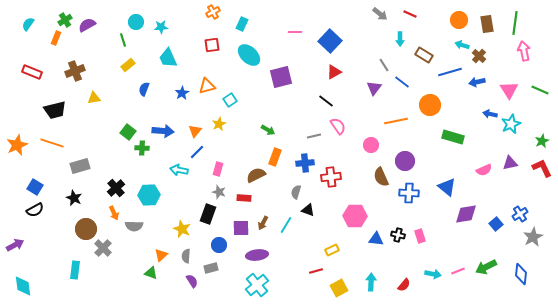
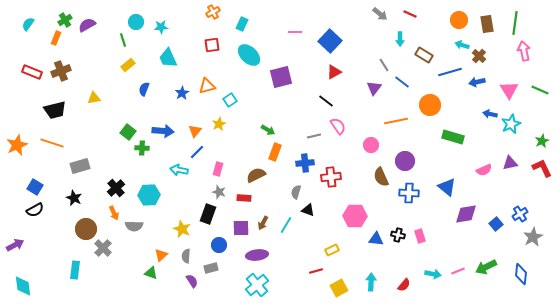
brown cross at (75, 71): moved 14 px left
orange rectangle at (275, 157): moved 5 px up
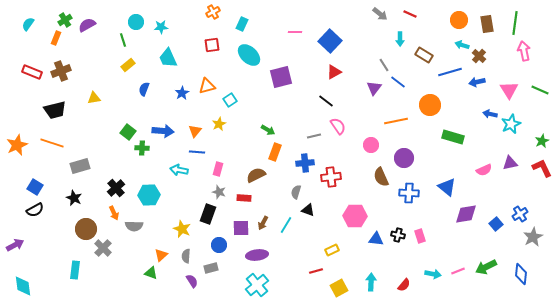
blue line at (402, 82): moved 4 px left
blue line at (197, 152): rotated 49 degrees clockwise
purple circle at (405, 161): moved 1 px left, 3 px up
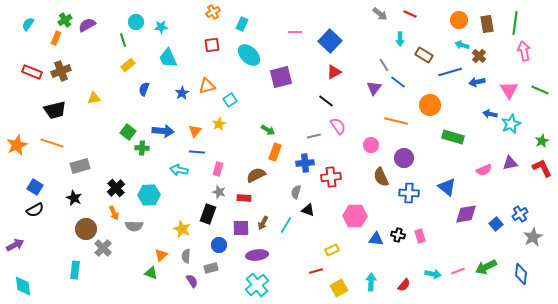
orange line at (396, 121): rotated 25 degrees clockwise
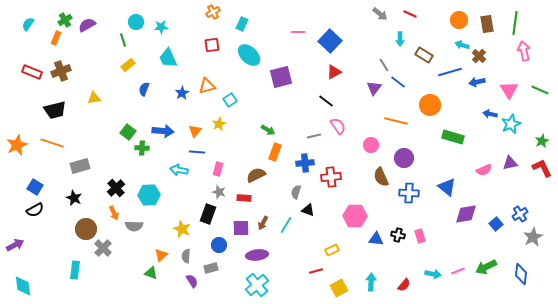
pink line at (295, 32): moved 3 px right
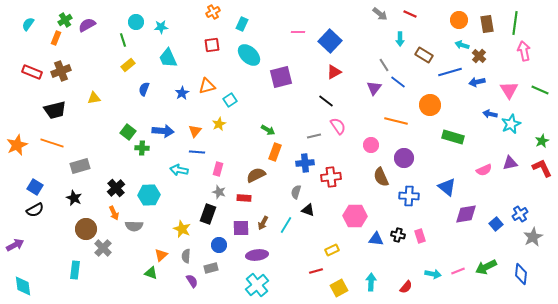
blue cross at (409, 193): moved 3 px down
red semicircle at (404, 285): moved 2 px right, 2 px down
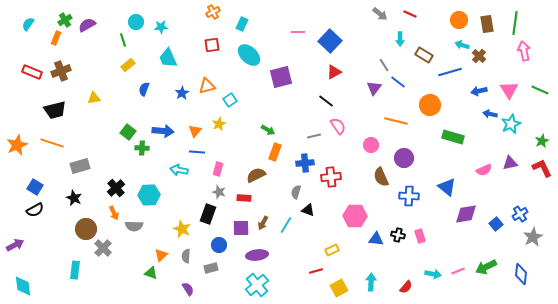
blue arrow at (477, 82): moved 2 px right, 9 px down
purple semicircle at (192, 281): moved 4 px left, 8 px down
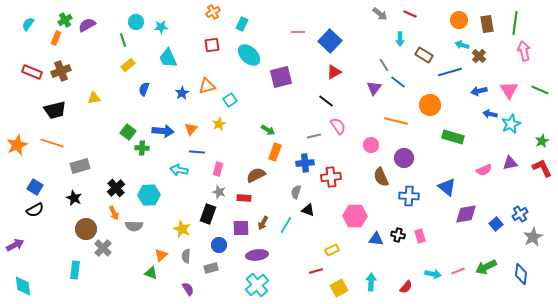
orange triangle at (195, 131): moved 4 px left, 2 px up
